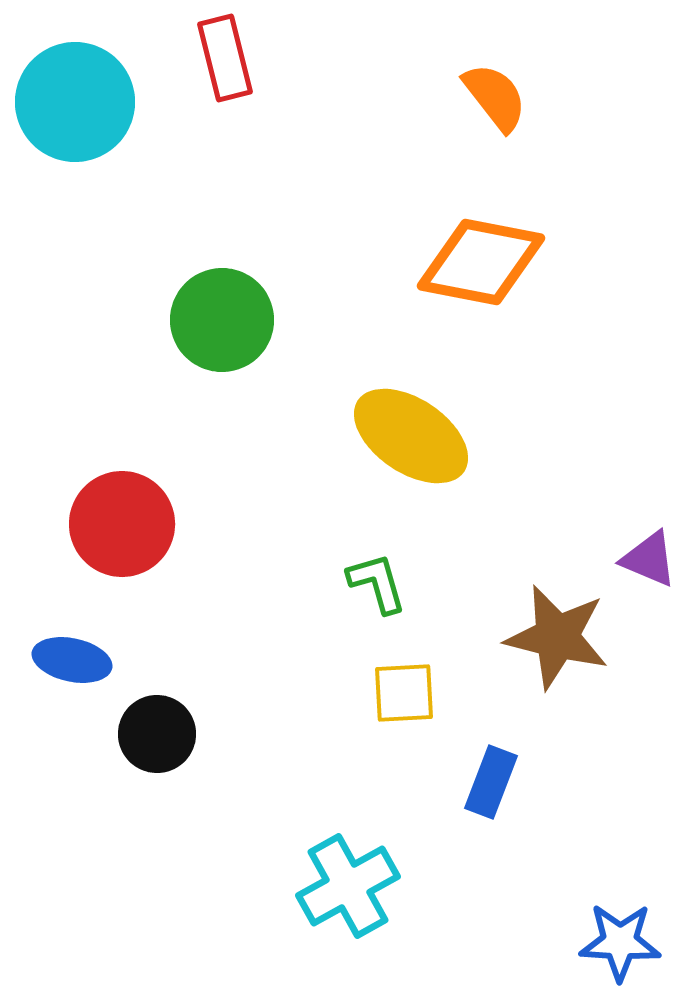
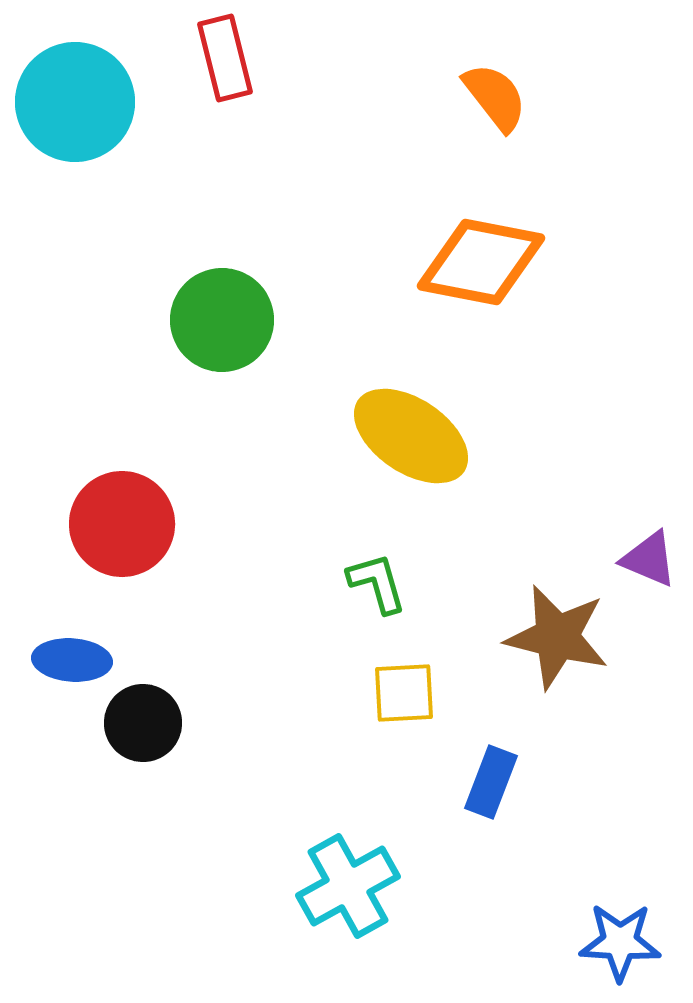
blue ellipse: rotated 8 degrees counterclockwise
black circle: moved 14 px left, 11 px up
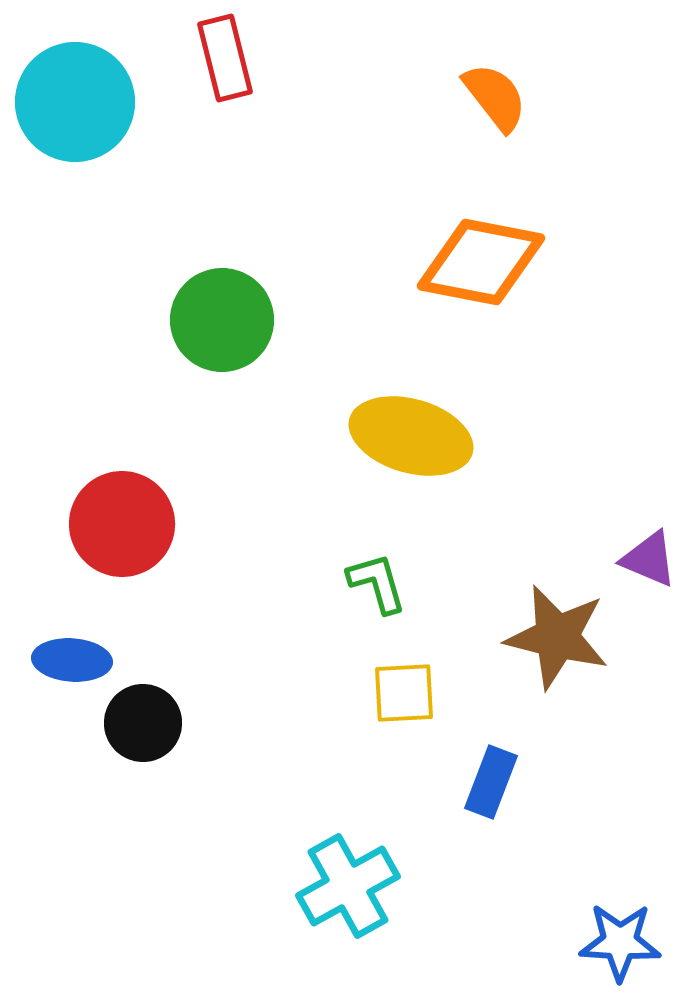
yellow ellipse: rotated 18 degrees counterclockwise
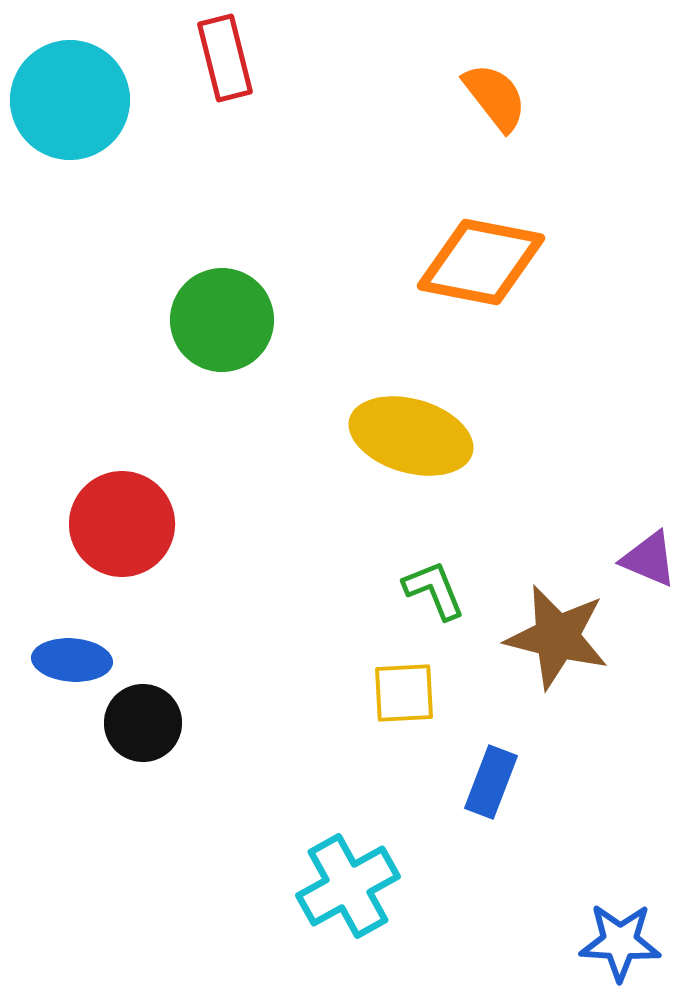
cyan circle: moved 5 px left, 2 px up
green L-shape: moved 57 px right, 7 px down; rotated 6 degrees counterclockwise
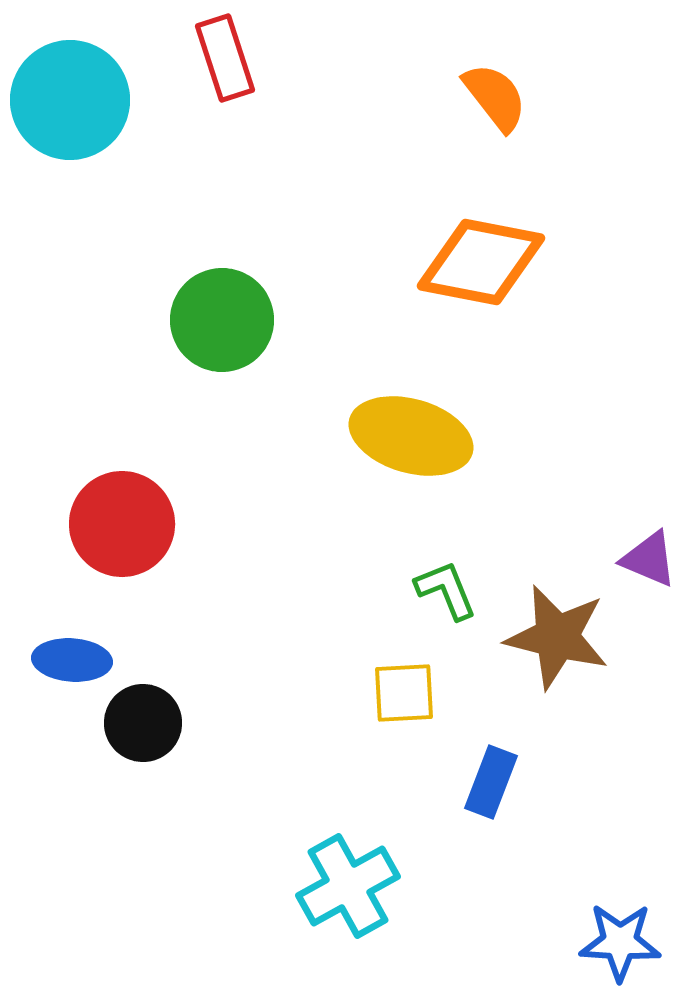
red rectangle: rotated 4 degrees counterclockwise
green L-shape: moved 12 px right
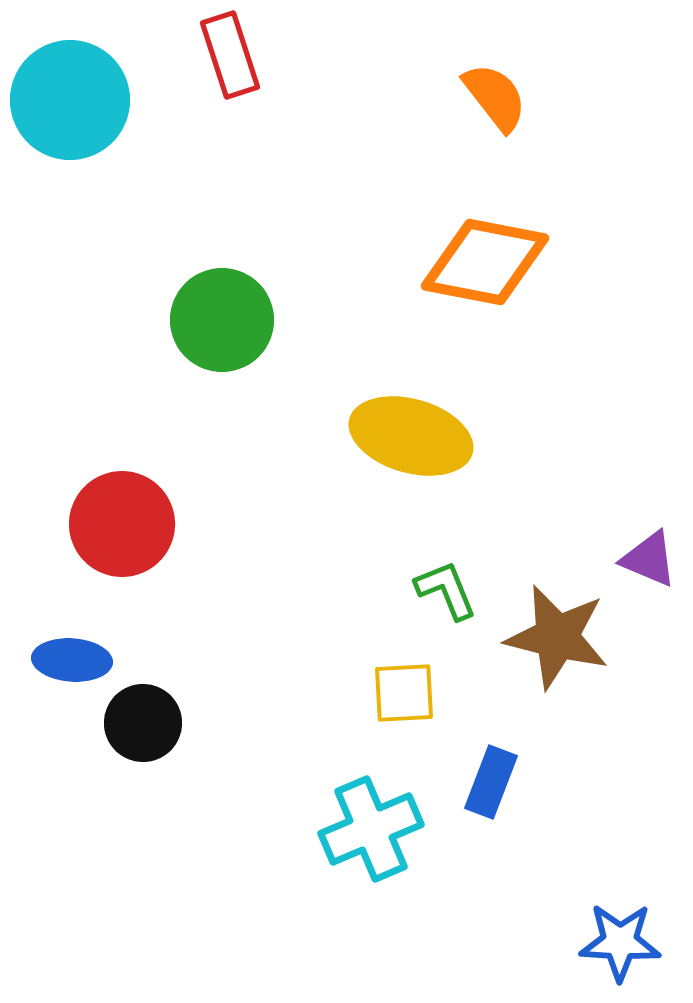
red rectangle: moved 5 px right, 3 px up
orange diamond: moved 4 px right
cyan cross: moved 23 px right, 57 px up; rotated 6 degrees clockwise
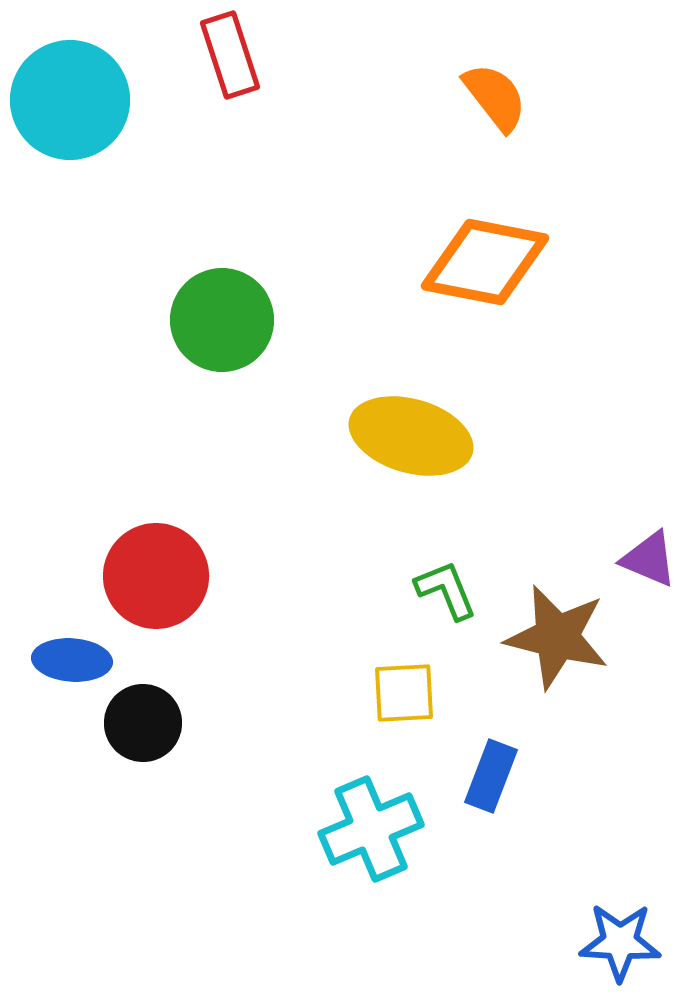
red circle: moved 34 px right, 52 px down
blue rectangle: moved 6 px up
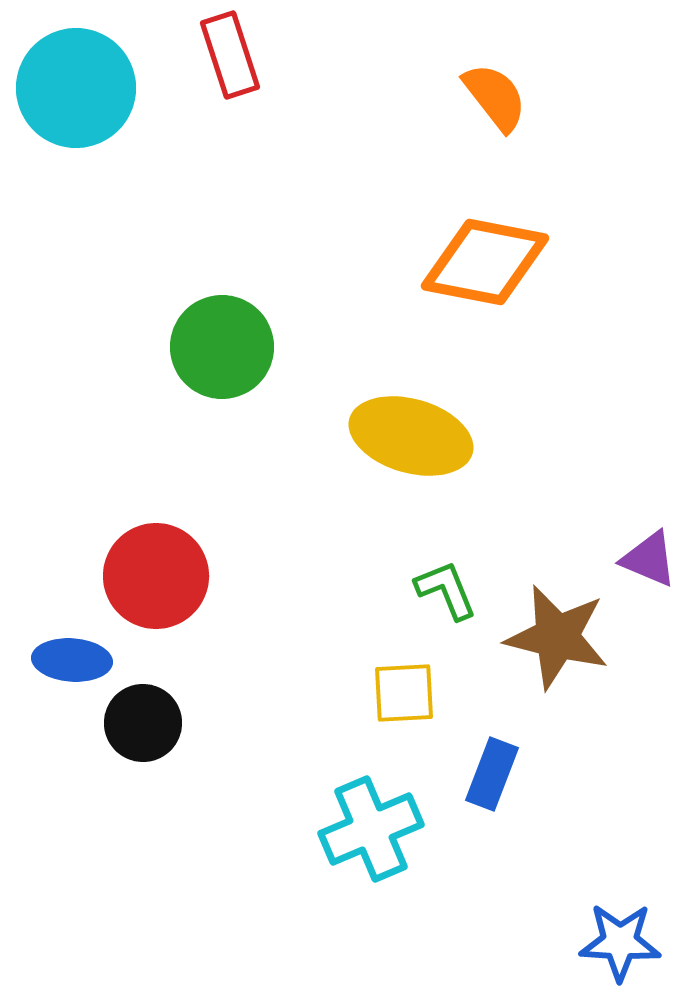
cyan circle: moved 6 px right, 12 px up
green circle: moved 27 px down
blue rectangle: moved 1 px right, 2 px up
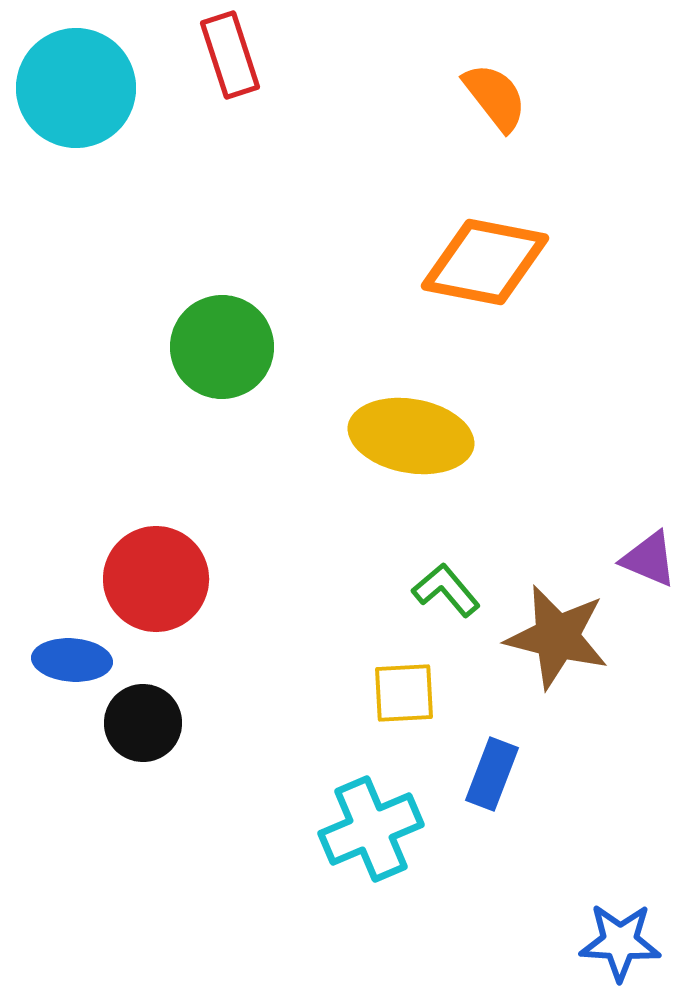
yellow ellipse: rotated 6 degrees counterclockwise
red circle: moved 3 px down
green L-shape: rotated 18 degrees counterclockwise
